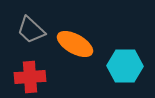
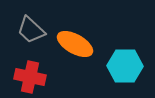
red cross: rotated 16 degrees clockwise
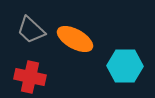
orange ellipse: moved 5 px up
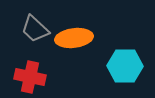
gray trapezoid: moved 4 px right, 1 px up
orange ellipse: moved 1 px left, 1 px up; rotated 36 degrees counterclockwise
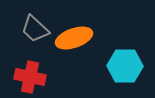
orange ellipse: rotated 12 degrees counterclockwise
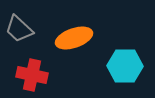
gray trapezoid: moved 16 px left
red cross: moved 2 px right, 2 px up
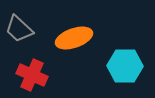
red cross: rotated 12 degrees clockwise
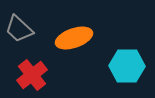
cyan hexagon: moved 2 px right
red cross: rotated 28 degrees clockwise
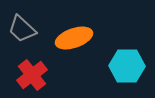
gray trapezoid: moved 3 px right
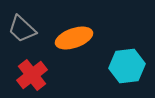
cyan hexagon: rotated 8 degrees counterclockwise
